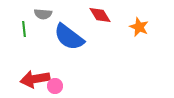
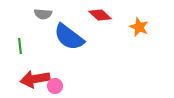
red diamond: rotated 15 degrees counterclockwise
green line: moved 4 px left, 17 px down
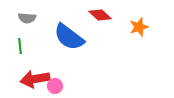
gray semicircle: moved 16 px left, 4 px down
orange star: rotated 30 degrees clockwise
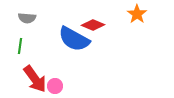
red diamond: moved 7 px left, 10 px down; rotated 20 degrees counterclockwise
orange star: moved 2 px left, 13 px up; rotated 18 degrees counterclockwise
blue semicircle: moved 5 px right, 2 px down; rotated 8 degrees counterclockwise
green line: rotated 14 degrees clockwise
red arrow: rotated 116 degrees counterclockwise
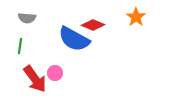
orange star: moved 1 px left, 3 px down
pink circle: moved 13 px up
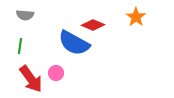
gray semicircle: moved 2 px left, 3 px up
blue semicircle: moved 4 px down
pink circle: moved 1 px right
red arrow: moved 4 px left
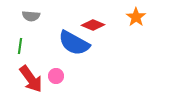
gray semicircle: moved 6 px right, 1 px down
pink circle: moved 3 px down
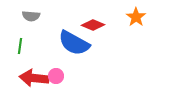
red arrow: moved 3 px right, 1 px up; rotated 132 degrees clockwise
